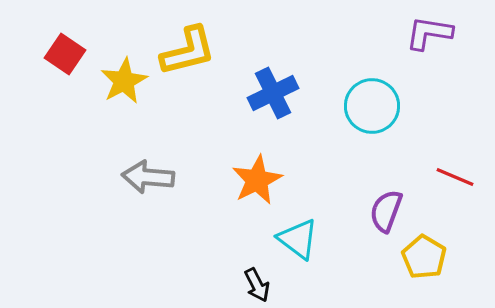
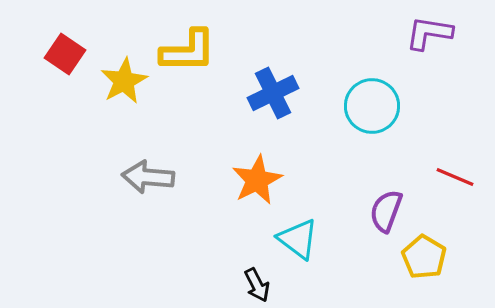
yellow L-shape: rotated 14 degrees clockwise
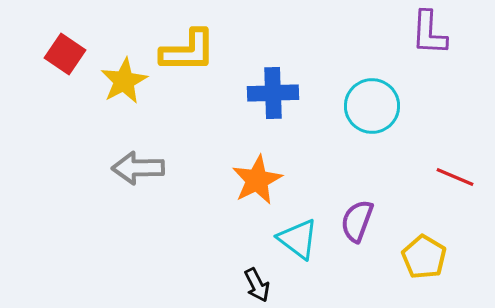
purple L-shape: rotated 96 degrees counterclockwise
blue cross: rotated 24 degrees clockwise
gray arrow: moved 10 px left, 9 px up; rotated 6 degrees counterclockwise
purple semicircle: moved 29 px left, 10 px down
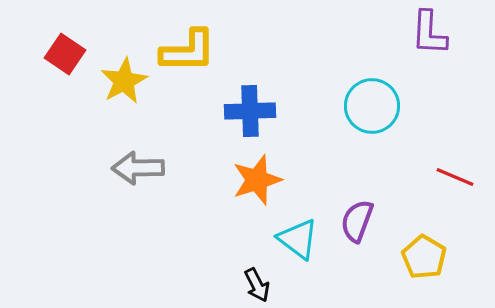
blue cross: moved 23 px left, 18 px down
orange star: rotated 9 degrees clockwise
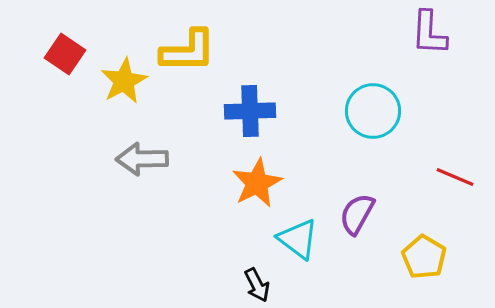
cyan circle: moved 1 px right, 5 px down
gray arrow: moved 4 px right, 9 px up
orange star: moved 3 px down; rotated 9 degrees counterclockwise
purple semicircle: moved 7 px up; rotated 9 degrees clockwise
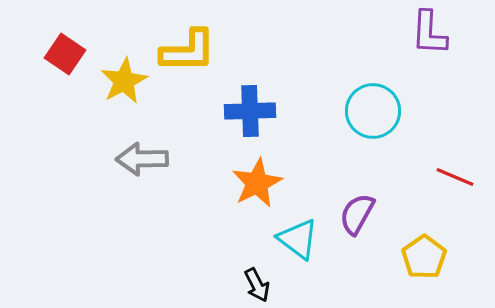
yellow pentagon: rotated 6 degrees clockwise
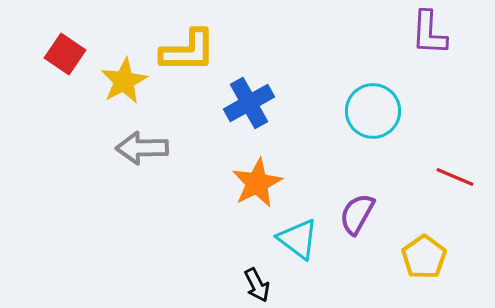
blue cross: moved 1 px left, 8 px up; rotated 27 degrees counterclockwise
gray arrow: moved 11 px up
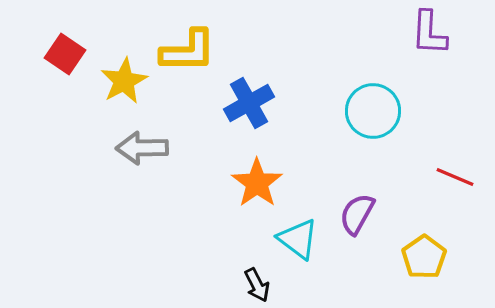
orange star: rotated 9 degrees counterclockwise
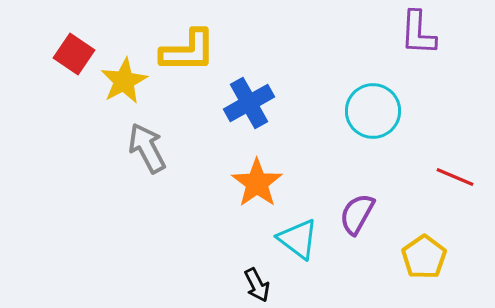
purple L-shape: moved 11 px left
red square: moved 9 px right
gray arrow: moved 5 px right; rotated 63 degrees clockwise
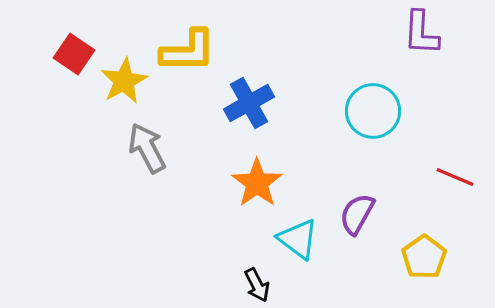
purple L-shape: moved 3 px right
